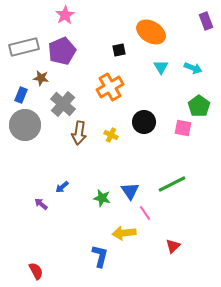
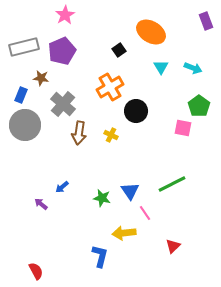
black square: rotated 24 degrees counterclockwise
black circle: moved 8 px left, 11 px up
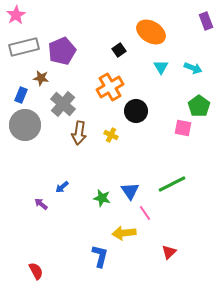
pink star: moved 49 px left
red triangle: moved 4 px left, 6 px down
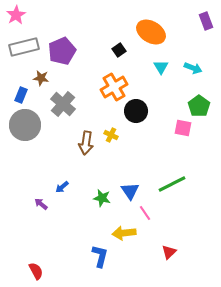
orange cross: moved 4 px right
brown arrow: moved 7 px right, 10 px down
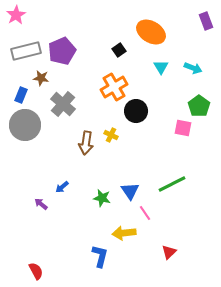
gray rectangle: moved 2 px right, 4 px down
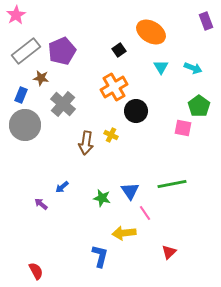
gray rectangle: rotated 24 degrees counterclockwise
green line: rotated 16 degrees clockwise
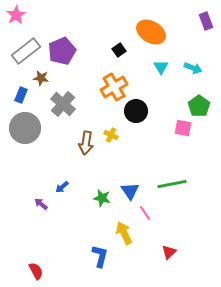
gray circle: moved 3 px down
yellow arrow: rotated 70 degrees clockwise
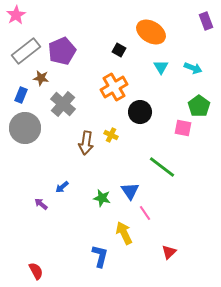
black square: rotated 24 degrees counterclockwise
black circle: moved 4 px right, 1 px down
green line: moved 10 px left, 17 px up; rotated 48 degrees clockwise
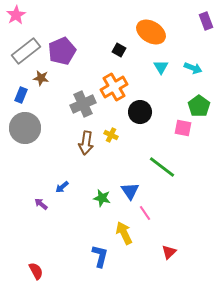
gray cross: moved 20 px right; rotated 25 degrees clockwise
